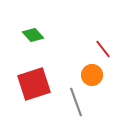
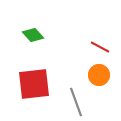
red line: moved 3 px left, 2 px up; rotated 24 degrees counterclockwise
orange circle: moved 7 px right
red square: rotated 12 degrees clockwise
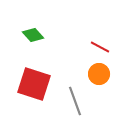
orange circle: moved 1 px up
red square: rotated 24 degrees clockwise
gray line: moved 1 px left, 1 px up
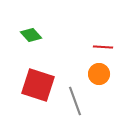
green diamond: moved 2 px left
red line: moved 3 px right; rotated 24 degrees counterclockwise
red square: moved 4 px right, 1 px down
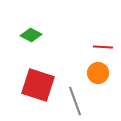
green diamond: rotated 20 degrees counterclockwise
orange circle: moved 1 px left, 1 px up
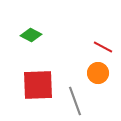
red line: rotated 24 degrees clockwise
red square: rotated 20 degrees counterclockwise
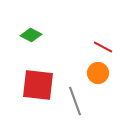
red square: rotated 8 degrees clockwise
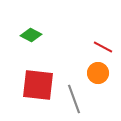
gray line: moved 1 px left, 2 px up
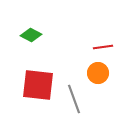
red line: rotated 36 degrees counterclockwise
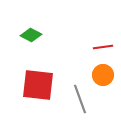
orange circle: moved 5 px right, 2 px down
gray line: moved 6 px right
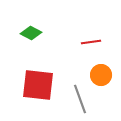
green diamond: moved 2 px up
red line: moved 12 px left, 5 px up
orange circle: moved 2 px left
